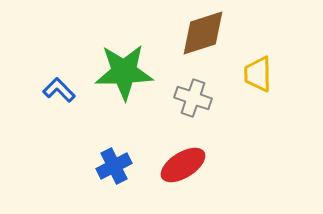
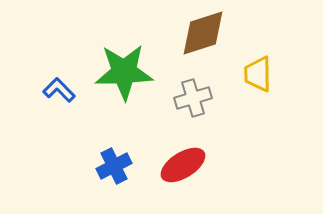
gray cross: rotated 36 degrees counterclockwise
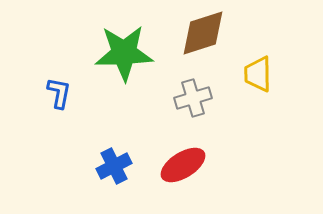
green star: moved 19 px up
blue L-shape: moved 3 px down; rotated 56 degrees clockwise
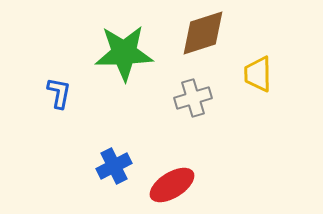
red ellipse: moved 11 px left, 20 px down
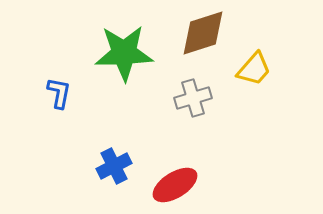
yellow trapezoid: moved 4 px left, 5 px up; rotated 138 degrees counterclockwise
red ellipse: moved 3 px right
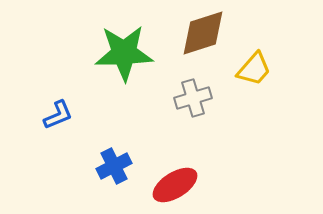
blue L-shape: moved 1 px left, 22 px down; rotated 56 degrees clockwise
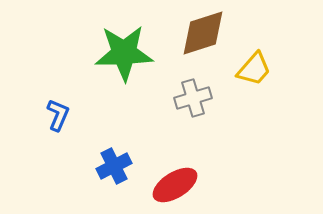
blue L-shape: rotated 44 degrees counterclockwise
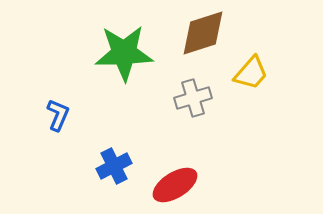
yellow trapezoid: moved 3 px left, 4 px down
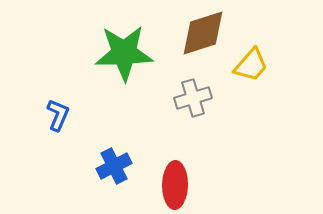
yellow trapezoid: moved 8 px up
red ellipse: rotated 57 degrees counterclockwise
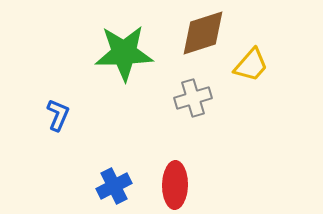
blue cross: moved 20 px down
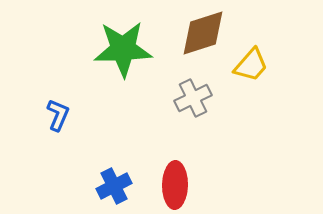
green star: moved 1 px left, 4 px up
gray cross: rotated 9 degrees counterclockwise
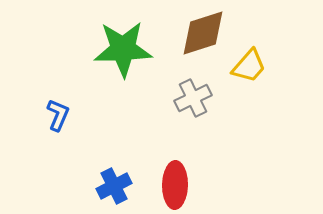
yellow trapezoid: moved 2 px left, 1 px down
